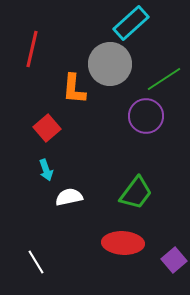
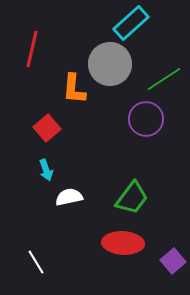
purple circle: moved 3 px down
green trapezoid: moved 4 px left, 5 px down
purple square: moved 1 px left, 1 px down
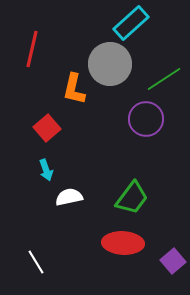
orange L-shape: rotated 8 degrees clockwise
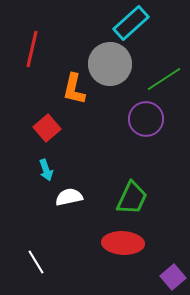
green trapezoid: rotated 12 degrees counterclockwise
purple square: moved 16 px down
